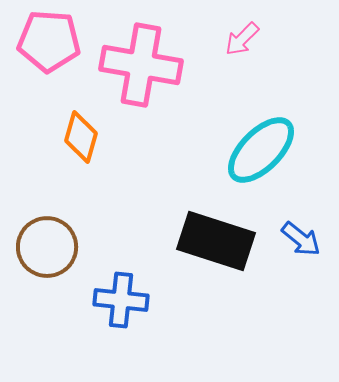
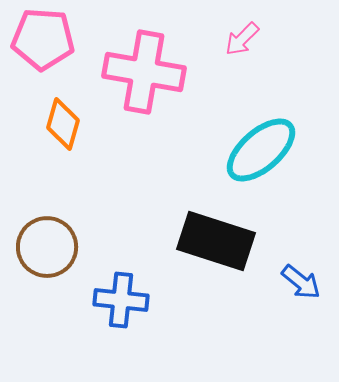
pink pentagon: moved 6 px left, 2 px up
pink cross: moved 3 px right, 7 px down
orange diamond: moved 18 px left, 13 px up
cyan ellipse: rotated 4 degrees clockwise
blue arrow: moved 43 px down
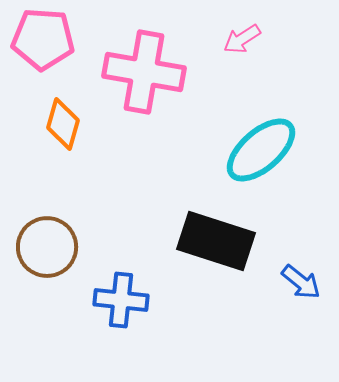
pink arrow: rotated 12 degrees clockwise
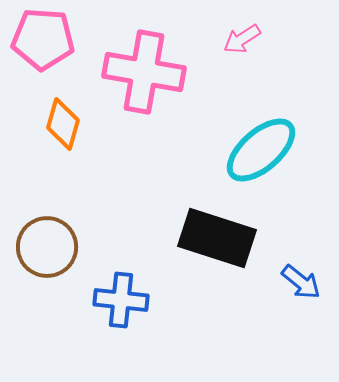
black rectangle: moved 1 px right, 3 px up
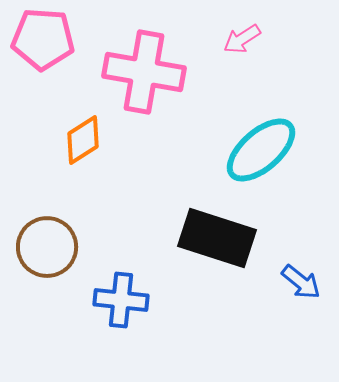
orange diamond: moved 20 px right, 16 px down; rotated 42 degrees clockwise
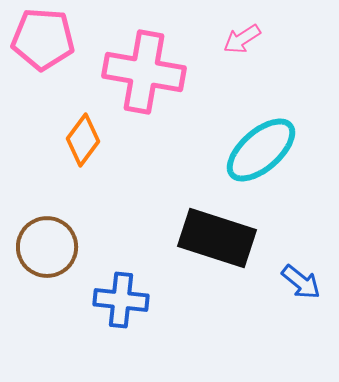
orange diamond: rotated 21 degrees counterclockwise
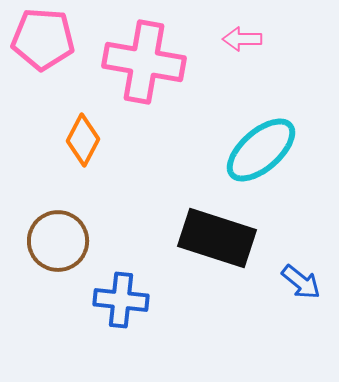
pink arrow: rotated 33 degrees clockwise
pink cross: moved 10 px up
orange diamond: rotated 9 degrees counterclockwise
brown circle: moved 11 px right, 6 px up
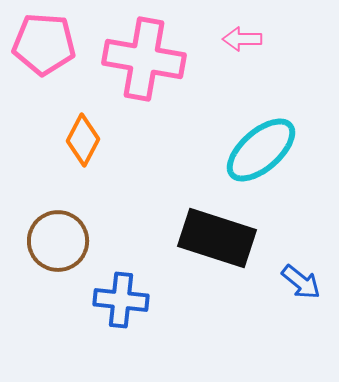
pink pentagon: moved 1 px right, 5 px down
pink cross: moved 3 px up
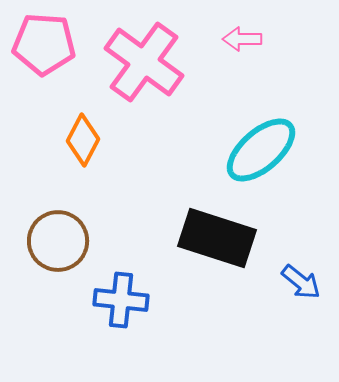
pink cross: moved 3 px down; rotated 26 degrees clockwise
